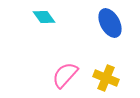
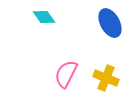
pink semicircle: moved 1 px right, 1 px up; rotated 16 degrees counterclockwise
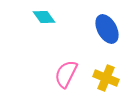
blue ellipse: moved 3 px left, 6 px down
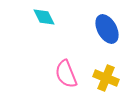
cyan diamond: rotated 10 degrees clockwise
pink semicircle: rotated 48 degrees counterclockwise
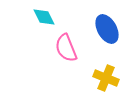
pink semicircle: moved 26 px up
